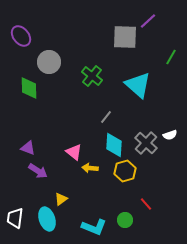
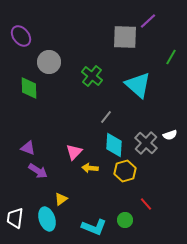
pink triangle: rotated 36 degrees clockwise
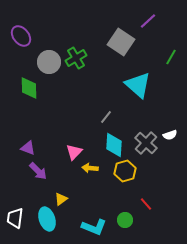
gray square: moved 4 px left, 5 px down; rotated 32 degrees clockwise
green cross: moved 16 px left, 18 px up; rotated 20 degrees clockwise
purple arrow: rotated 12 degrees clockwise
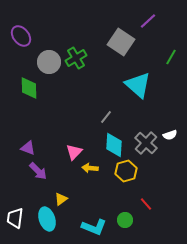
yellow hexagon: moved 1 px right
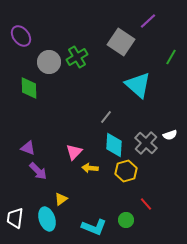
green cross: moved 1 px right, 1 px up
green circle: moved 1 px right
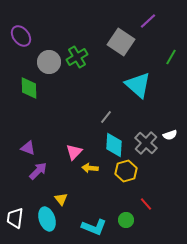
purple arrow: rotated 90 degrees counterclockwise
yellow triangle: rotated 32 degrees counterclockwise
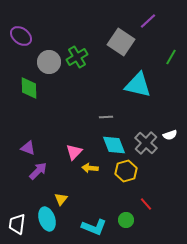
purple ellipse: rotated 15 degrees counterclockwise
cyan triangle: rotated 28 degrees counterclockwise
gray line: rotated 48 degrees clockwise
cyan diamond: rotated 25 degrees counterclockwise
yellow triangle: rotated 16 degrees clockwise
white trapezoid: moved 2 px right, 6 px down
